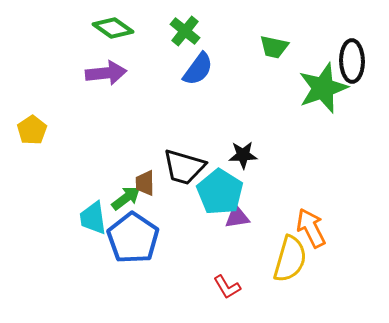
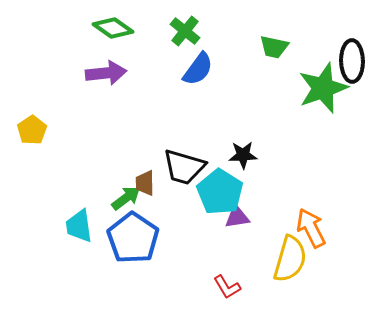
cyan trapezoid: moved 14 px left, 8 px down
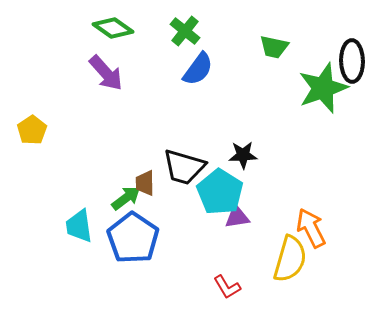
purple arrow: rotated 54 degrees clockwise
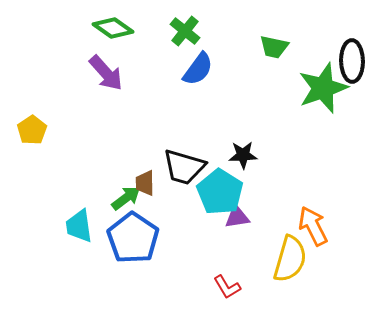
orange arrow: moved 2 px right, 2 px up
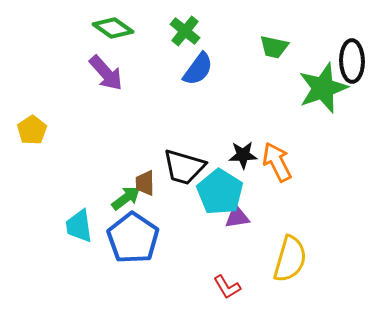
orange arrow: moved 36 px left, 64 px up
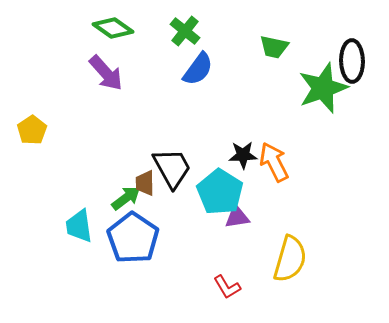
orange arrow: moved 3 px left
black trapezoid: moved 12 px left, 1 px down; rotated 135 degrees counterclockwise
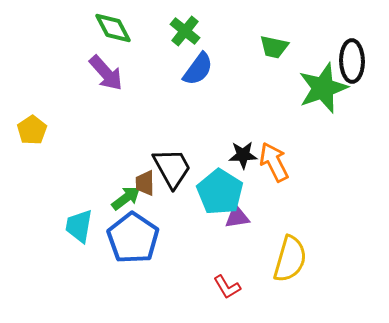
green diamond: rotated 27 degrees clockwise
cyan trapezoid: rotated 18 degrees clockwise
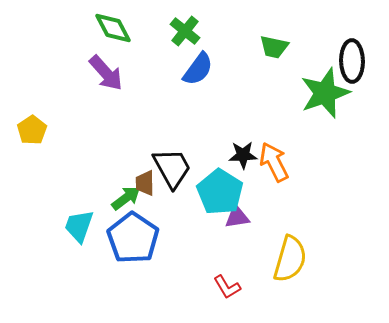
green star: moved 2 px right, 5 px down
cyan trapezoid: rotated 9 degrees clockwise
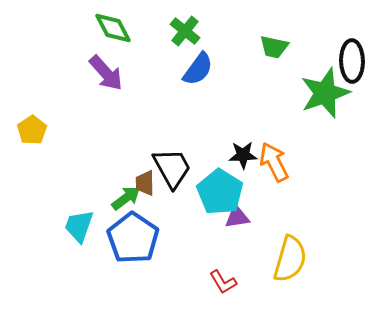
red L-shape: moved 4 px left, 5 px up
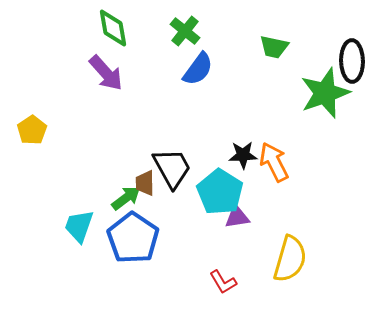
green diamond: rotated 18 degrees clockwise
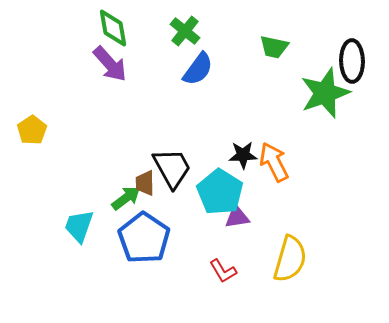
purple arrow: moved 4 px right, 9 px up
blue pentagon: moved 11 px right
red L-shape: moved 11 px up
